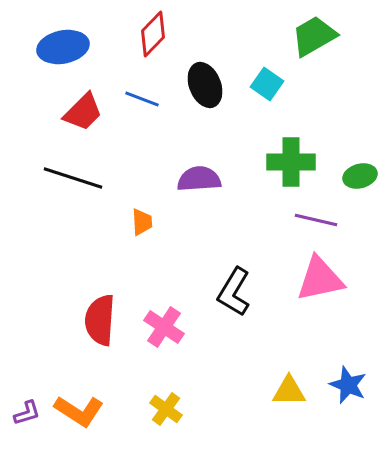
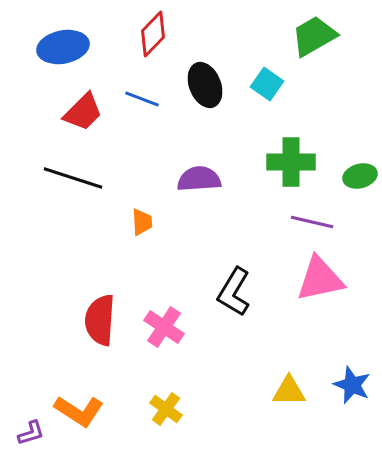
purple line: moved 4 px left, 2 px down
blue star: moved 4 px right
purple L-shape: moved 4 px right, 20 px down
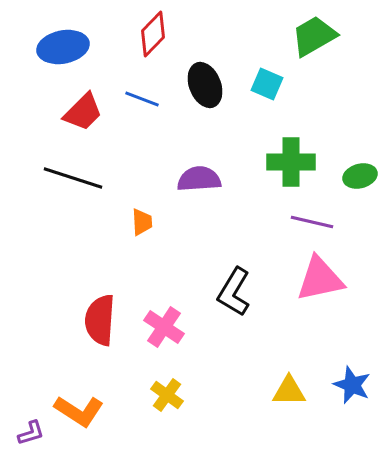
cyan square: rotated 12 degrees counterclockwise
yellow cross: moved 1 px right, 14 px up
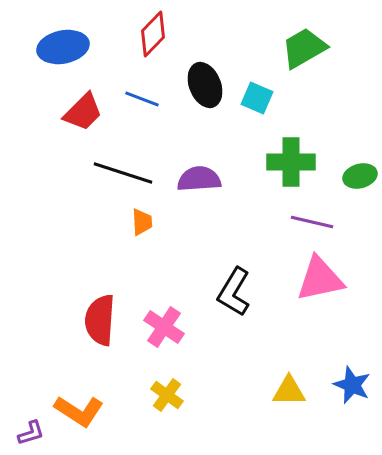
green trapezoid: moved 10 px left, 12 px down
cyan square: moved 10 px left, 14 px down
black line: moved 50 px right, 5 px up
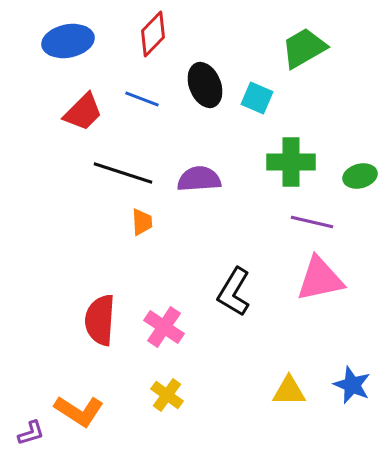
blue ellipse: moved 5 px right, 6 px up
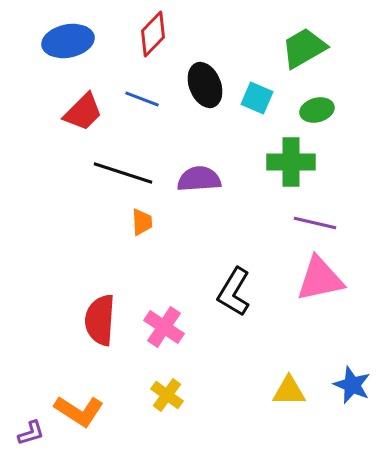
green ellipse: moved 43 px left, 66 px up
purple line: moved 3 px right, 1 px down
